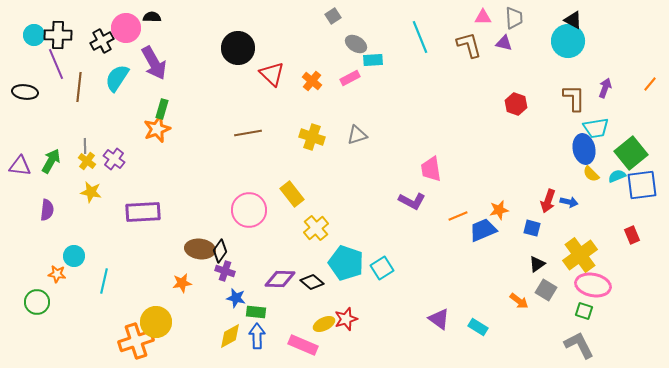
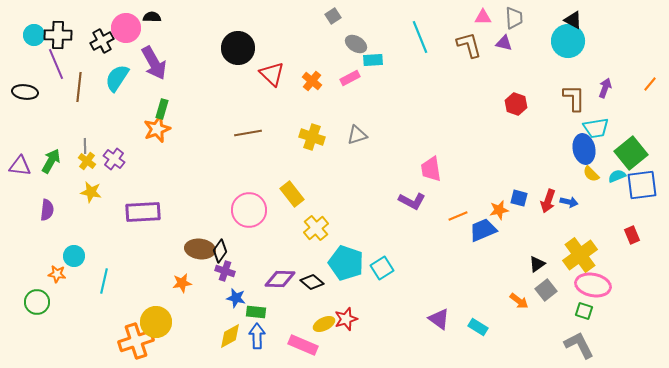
blue square at (532, 228): moved 13 px left, 30 px up
gray square at (546, 290): rotated 20 degrees clockwise
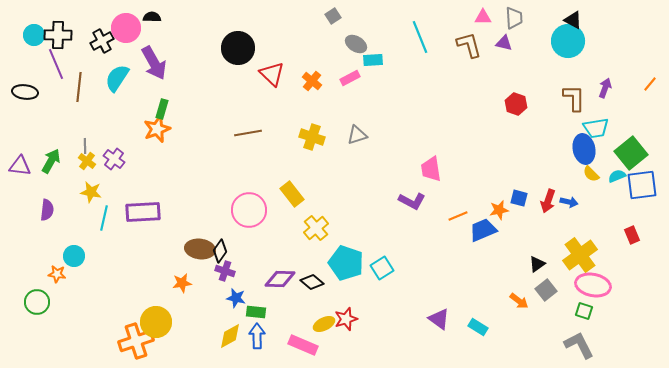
cyan line at (104, 281): moved 63 px up
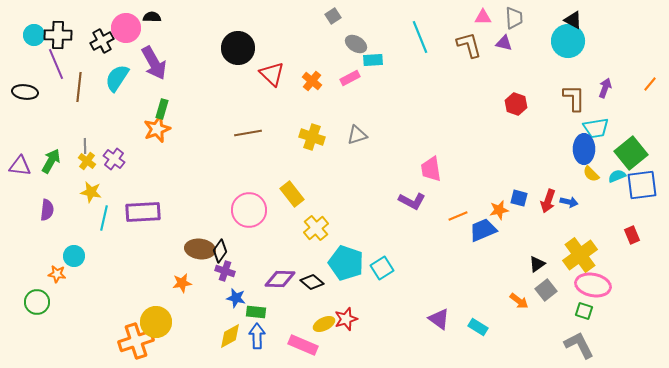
blue ellipse at (584, 149): rotated 12 degrees clockwise
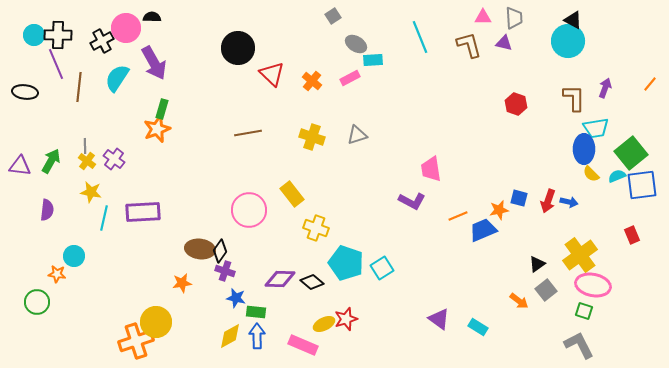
yellow cross at (316, 228): rotated 30 degrees counterclockwise
